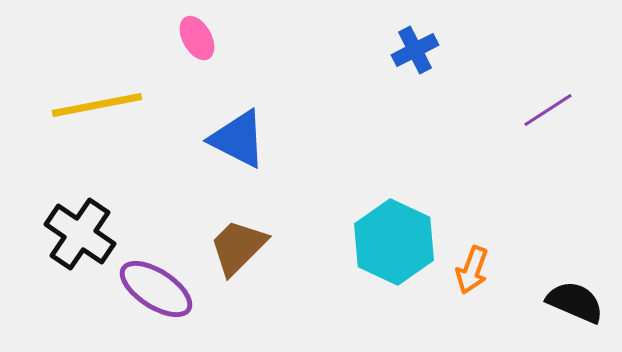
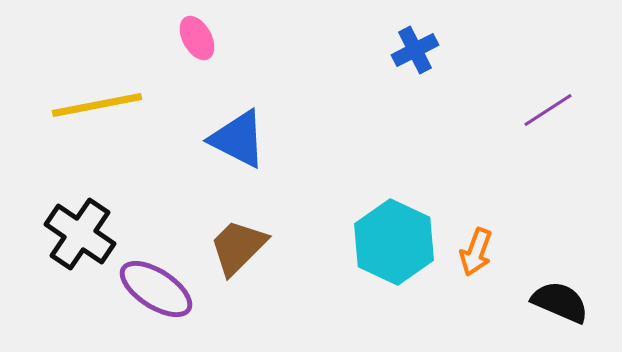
orange arrow: moved 4 px right, 18 px up
black semicircle: moved 15 px left
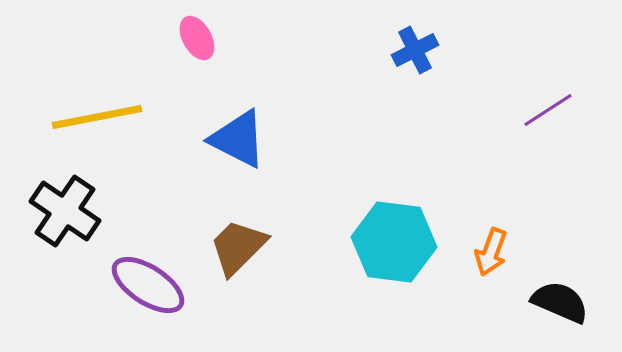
yellow line: moved 12 px down
black cross: moved 15 px left, 23 px up
cyan hexagon: rotated 18 degrees counterclockwise
orange arrow: moved 15 px right
purple ellipse: moved 8 px left, 4 px up
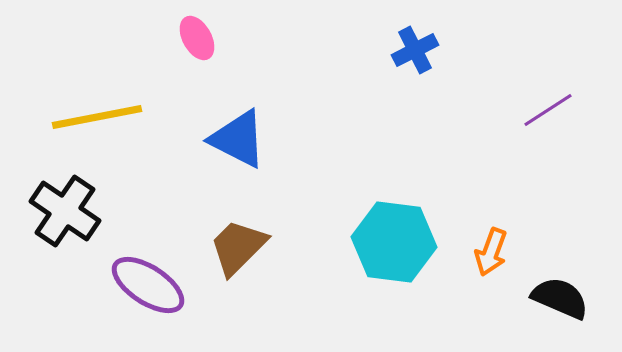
black semicircle: moved 4 px up
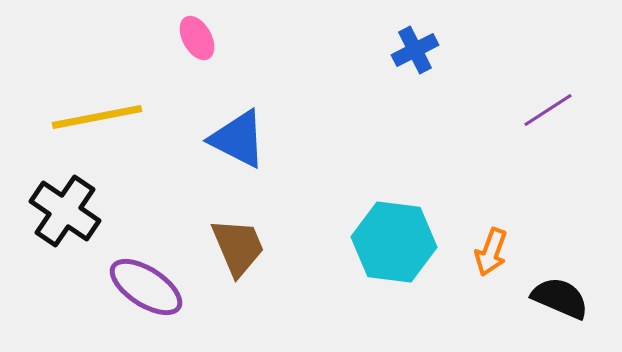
brown trapezoid: rotated 112 degrees clockwise
purple ellipse: moved 2 px left, 2 px down
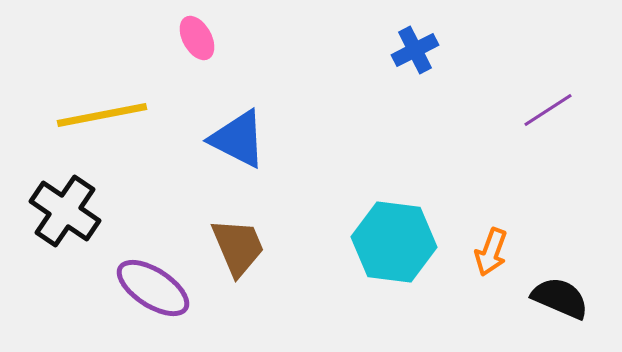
yellow line: moved 5 px right, 2 px up
purple ellipse: moved 7 px right, 1 px down
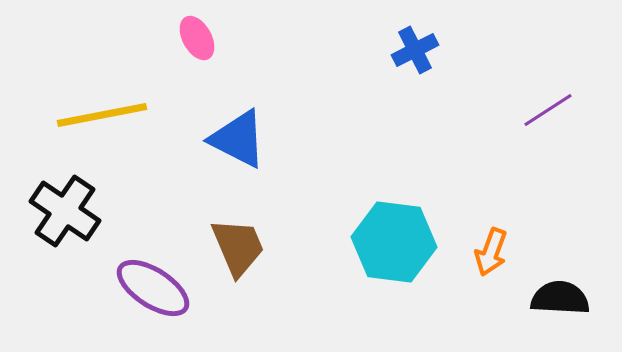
black semicircle: rotated 20 degrees counterclockwise
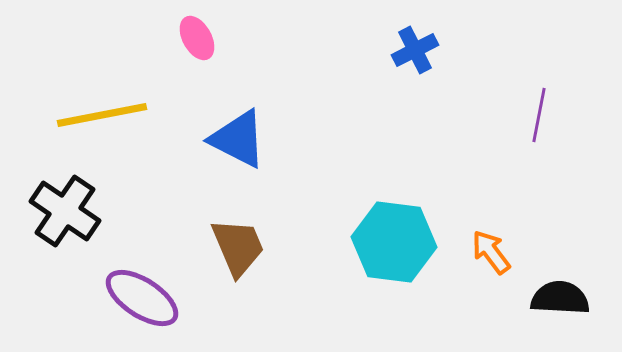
purple line: moved 9 px left, 5 px down; rotated 46 degrees counterclockwise
orange arrow: rotated 123 degrees clockwise
purple ellipse: moved 11 px left, 10 px down
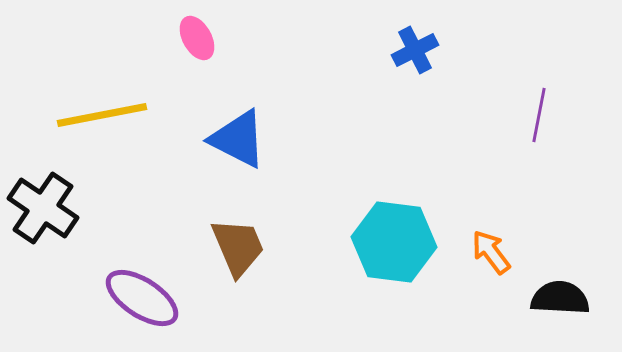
black cross: moved 22 px left, 3 px up
